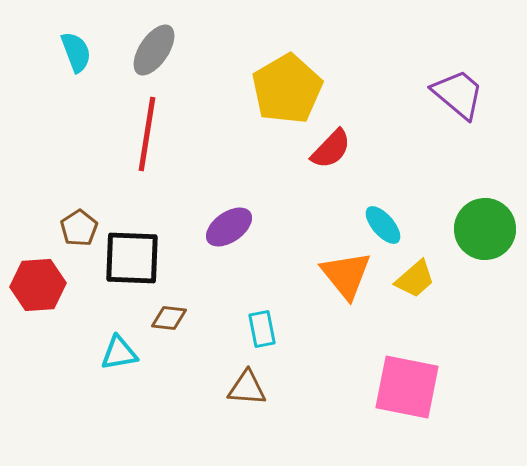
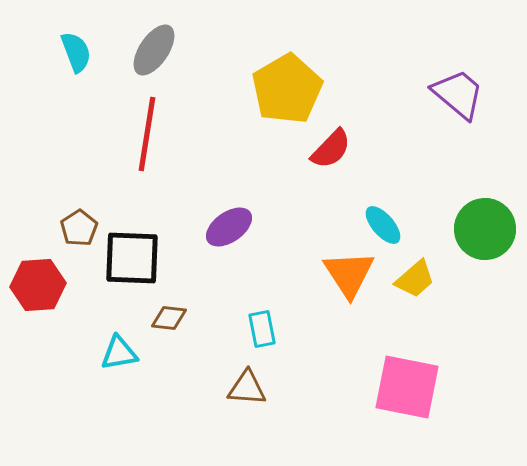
orange triangle: moved 3 px right, 1 px up; rotated 6 degrees clockwise
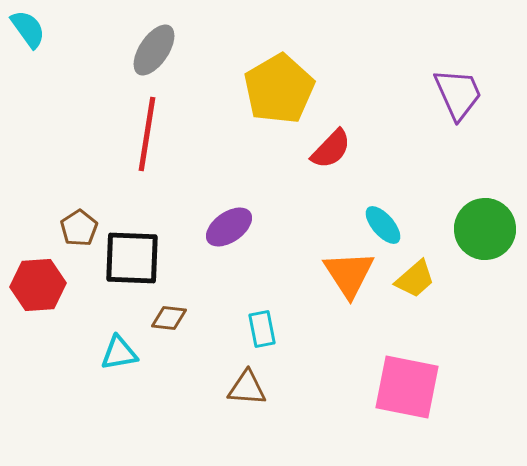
cyan semicircle: moved 48 px left, 23 px up; rotated 15 degrees counterclockwise
yellow pentagon: moved 8 px left
purple trapezoid: rotated 26 degrees clockwise
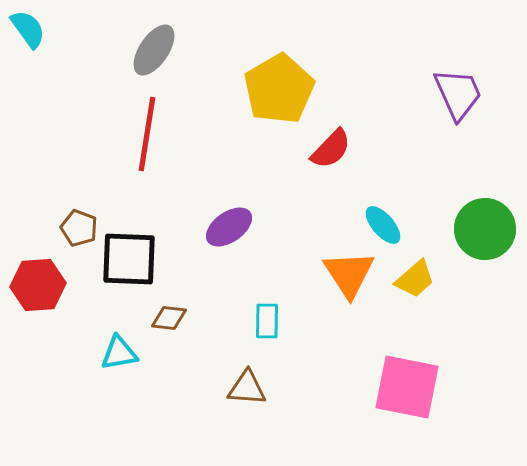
brown pentagon: rotated 18 degrees counterclockwise
black square: moved 3 px left, 1 px down
cyan rectangle: moved 5 px right, 8 px up; rotated 12 degrees clockwise
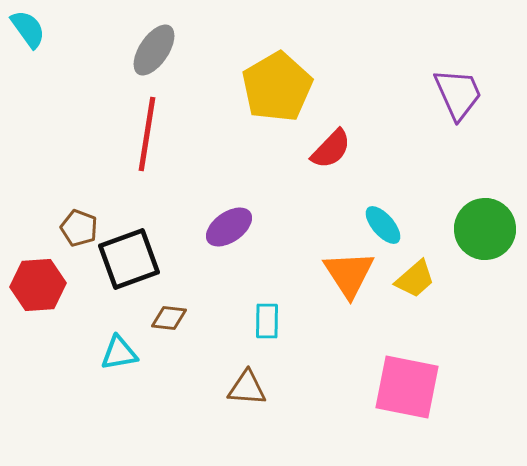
yellow pentagon: moved 2 px left, 2 px up
black square: rotated 22 degrees counterclockwise
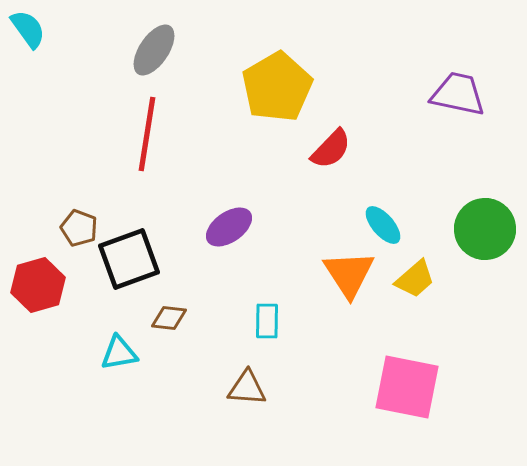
purple trapezoid: rotated 54 degrees counterclockwise
red hexagon: rotated 12 degrees counterclockwise
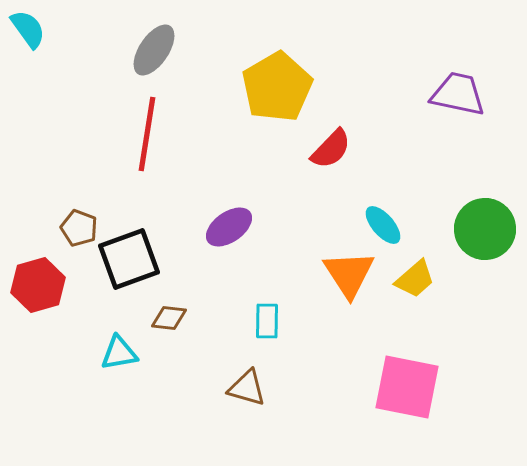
brown triangle: rotated 12 degrees clockwise
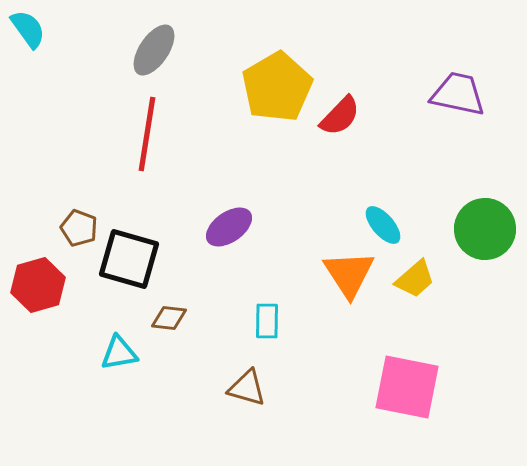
red semicircle: moved 9 px right, 33 px up
black square: rotated 36 degrees clockwise
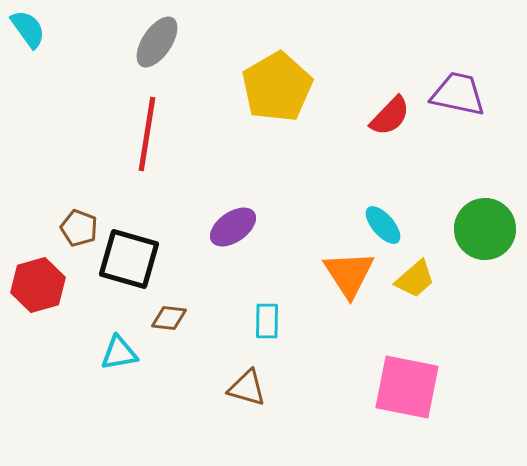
gray ellipse: moved 3 px right, 8 px up
red semicircle: moved 50 px right
purple ellipse: moved 4 px right
